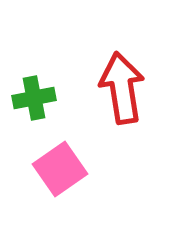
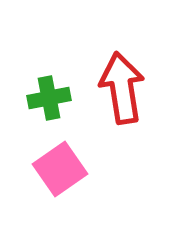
green cross: moved 15 px right
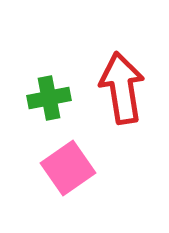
pink square: moved 8 px right, 1 px up
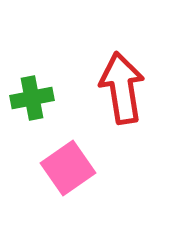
green cross: moved 17 px left
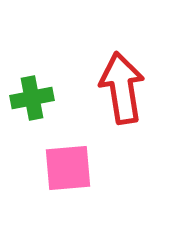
pink square: rotated 30 degrees clockwise
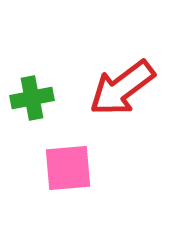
red arrow: rotated 118 degrees counterclockwise
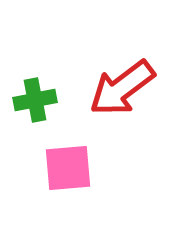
green cross: moved 3 px right, 2 px down
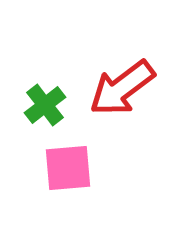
green cross: moved 10 px right, 5 px down; rotated 27 degrees counterclockwise
